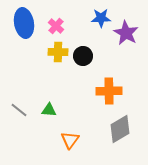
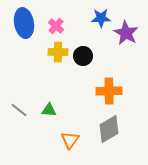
gray diamond: moved 11 px left
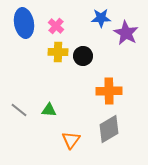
orange triangle: moved 1 px right
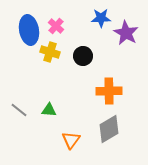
blue ellipse: moved 5 px right, 7 px down
yellow cross: moved 8 px left; rotated 18 degrees clockwise
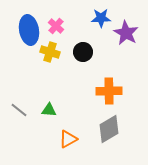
black circle: moved 4 px up
orange triangle: moved 3 px left, 1 px up; rotated 24 degrees clockwise
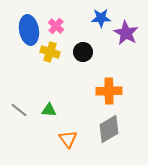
orange triangle: rotated 36 degrees counterclockwise
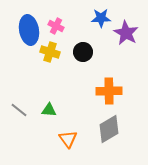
pink cross: rotated 14 degrees counterclockwise
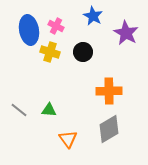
blue star: moved 8 px left, 2 px up; rotated 30 degrees clockwise
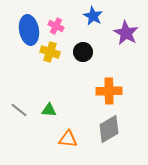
orange triangle: rotated 48 degrees counterclockwise
